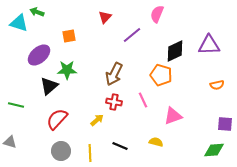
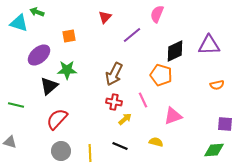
yellow arrow: moved 28 px right, 1 px up
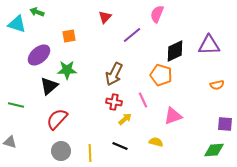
cyan triangle: moved 2 px left, 1 px down
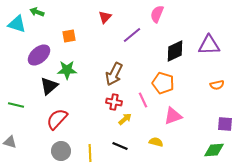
orange pentagon: moved 2 px right, 8 px down
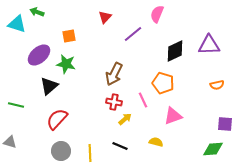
purple line: moved 1 px right, 1 px up
green star: moved 1 px left, 6 px up; rotated 12 degrees clockwise
green diamond: moved 1 px left, 1 px up
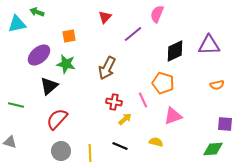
cyan triangle: rotated 30 degrees counterclockwise
brown arrow: moved 7 px left, 6 px up
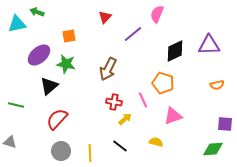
brown arrow: moved 1 px right, 1 px down
black line: rotated 14 degrees clockwise
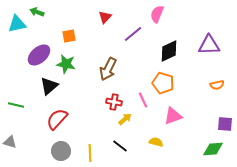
black diamond: moved 6 px left
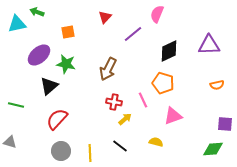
orange square: moved 1 px left, 4 px up
